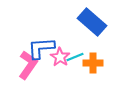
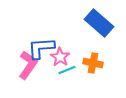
blue rectangle: moved 7 px right, 1 px down
cyan line: moved 8 px left, 13 px down
orange cross: rotated 12 degrees clockwise
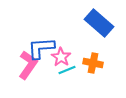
pink star: moved 1 px right
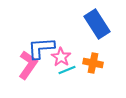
blue rectangle: moved 2 px left, 1 px down; rotated 16 degrees clockwise
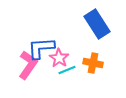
pink star: moved 2 px left, 1 px down
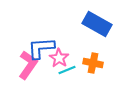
blue rectangle: rotated 28 degrees counterclockwise
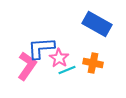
pink L-shape: moved 1 px left, 1 px down
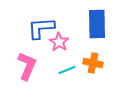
blue rectangle: rotated 60 degrees clockwise
blue L-shape: moved 20 px up
pink star: moved 16 px up
pink L-shape: rotated 12 degrees counterclockwise
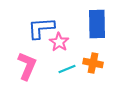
cyan line: moved 1 px up
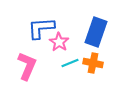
blue rectangle: moved 1 px left, 8 px down; rotated 20 degrees clockwise
cyan line: moved 3 px right, 6 px up
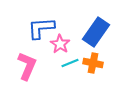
blue rectangle: rotated 16 degrees clockwise
pink star: moved 1 px right, 2 px down
